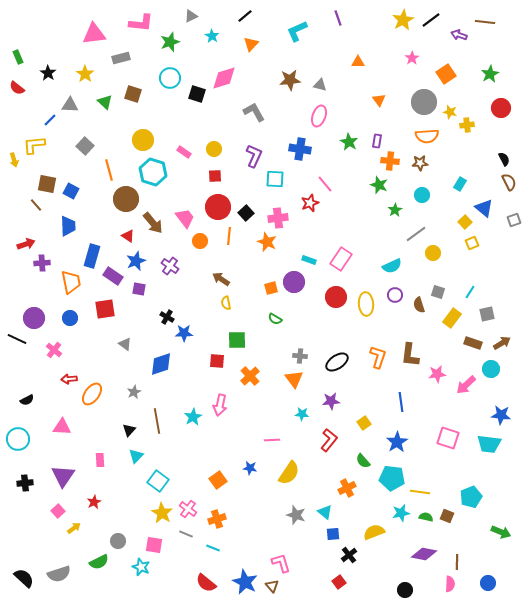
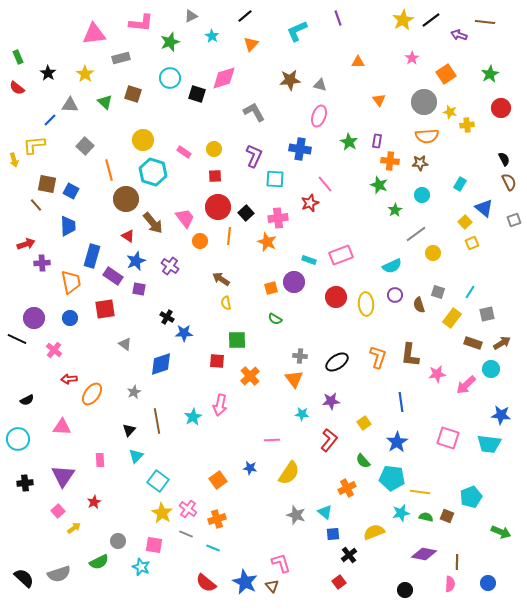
pink rectangle at (341, 259): moved 4 px up; rotated 35 degrees clockwise
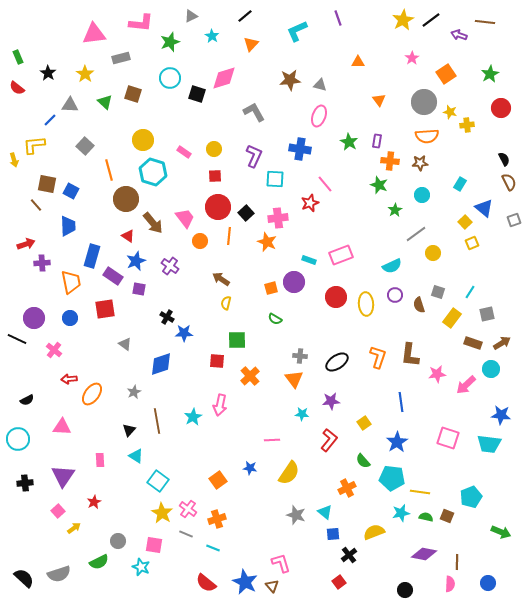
yellow semicircle at (226, 303): rotated 24 degrees clockwise
cyan triangle at (136, 456): rotated 42 degrees counterclockwise
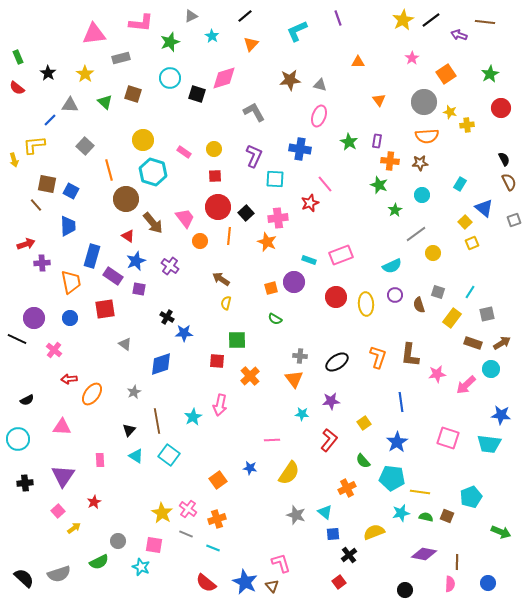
cyan square at (158, 481): moved 11 px right, 26 px up
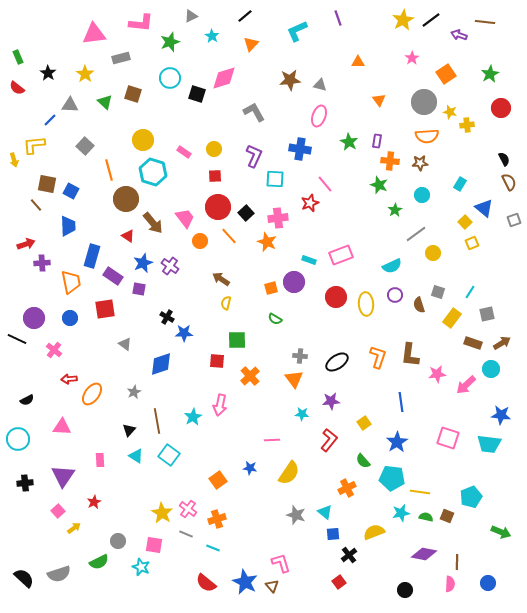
orange line at (229, 236): rotated 48 degrees counterclockwise
blue star at (136, 261): moved 7 px right, 2 px down
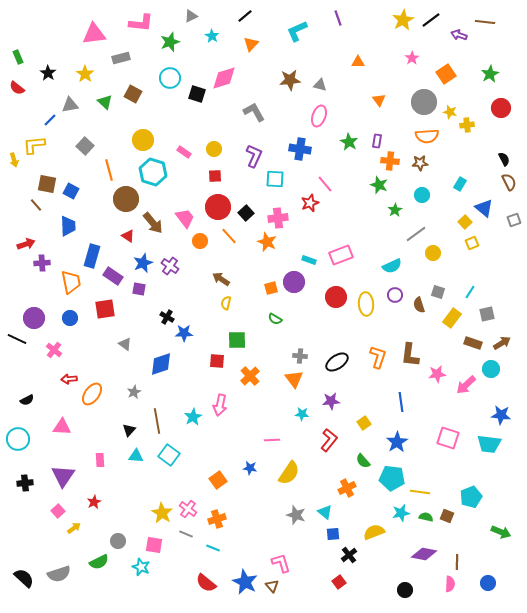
brown square at (133, 94): rotated 12 degrees clockwise
gray triangle at (70, 105): rotated 12 degrees counterclockwise
cyan triangle at (136, 456): rotated 28 degrees counterclockwise
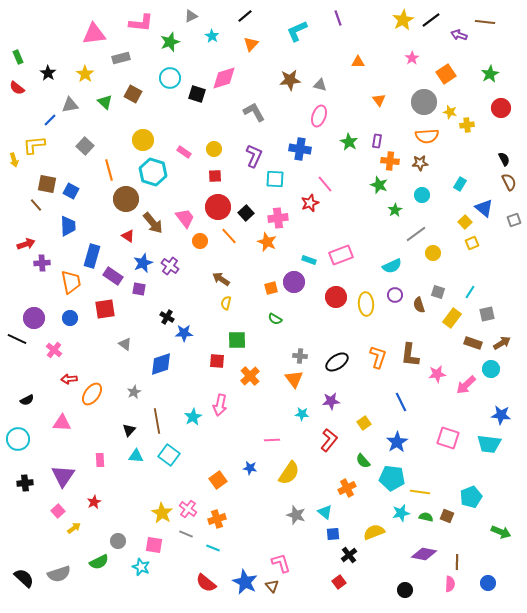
blue line at (401, 402): rotated 18 degrees counterclockwise
pink triangle at (62, 427): moved 4 px up
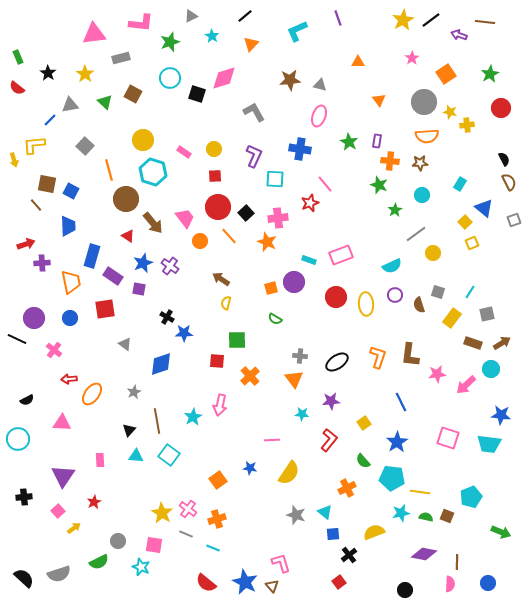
black cross at (25, 483): moved 1 px left, 14 px down
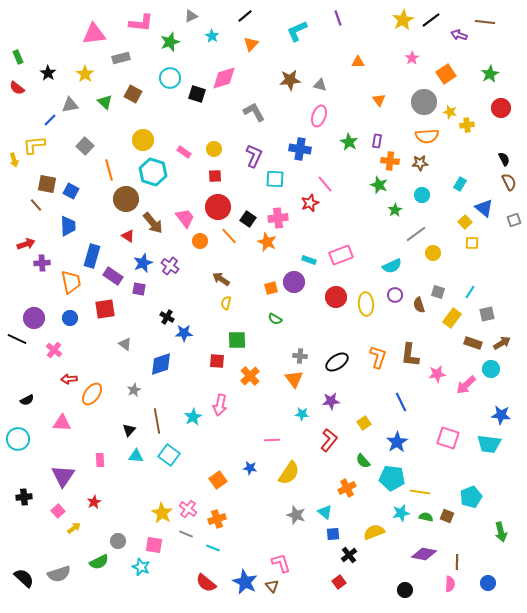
black square at (246, 213): moved 2 px right, 6 px down; rotated 14 degrees counterclockwise
yellow square at (472, 243): rotated 24 degrees clockwise
gray star at (134, 392): moved 2 px up
green arrow at (501, 532): rotated 54 degrees clockwise
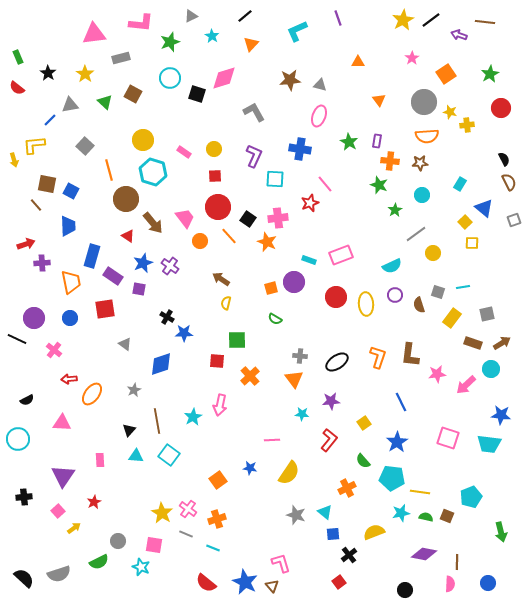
cyan line at (470, 292): moved 7 px left, 5 px up; rotated 48 degrees clockwise
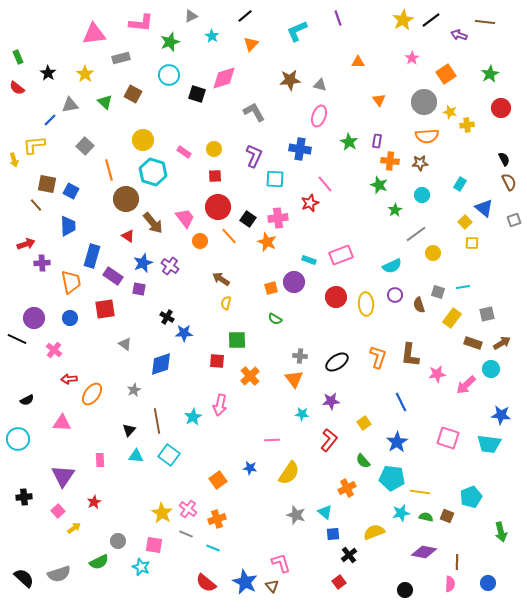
cyan circle at (170, 78): moved 1 px left, 3 px up
purple diamond at (424, 554): moved 2 px up
